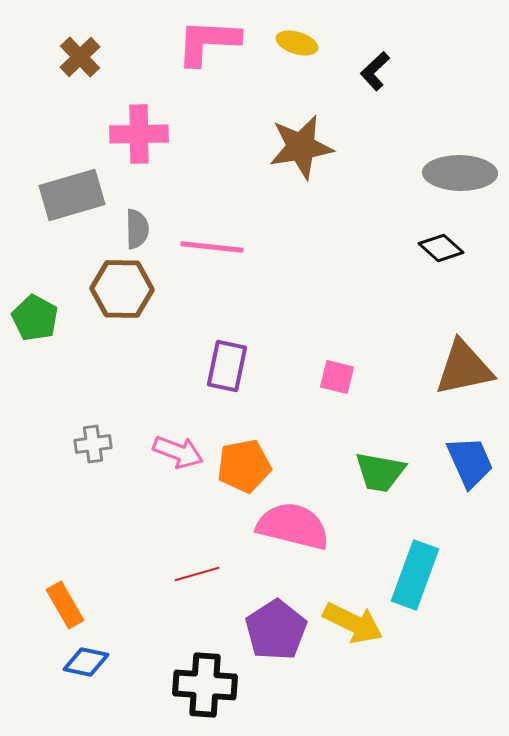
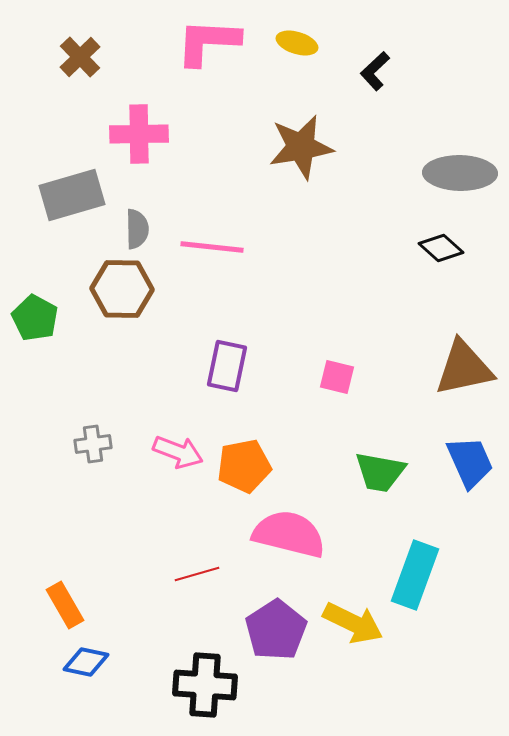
pink semicircle: moved 4 px left, 8 px down
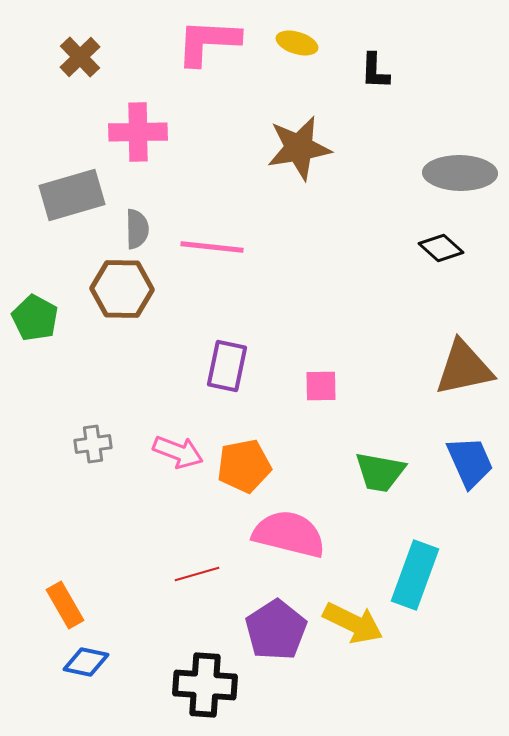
black L-shape: rotated 45 degrees counterclockwise
pink cross: moved 1 px left, 2 px up
brown star: moved 2 px left, 1 px down
pink square: moved 16 px left, 9 px down; rotated 15 degrees counterclockwise
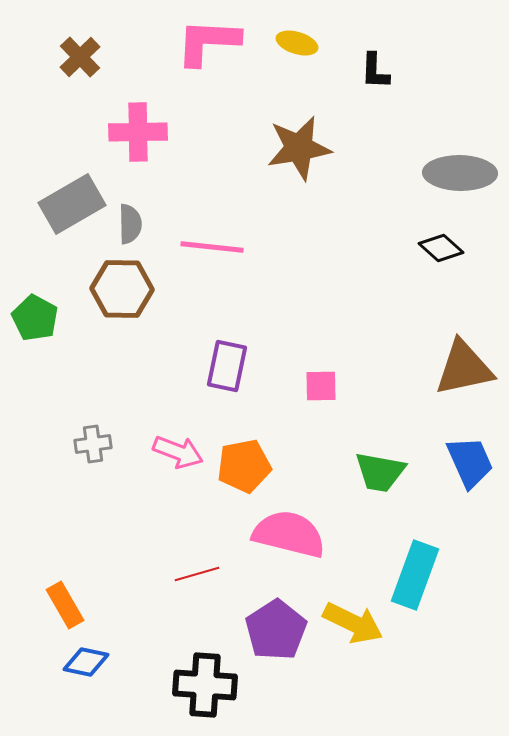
gray rectangle: moved 9 px down; rotated 14 degrees counterclockwise
gray semicircle: moved 7 px left, 5 px up
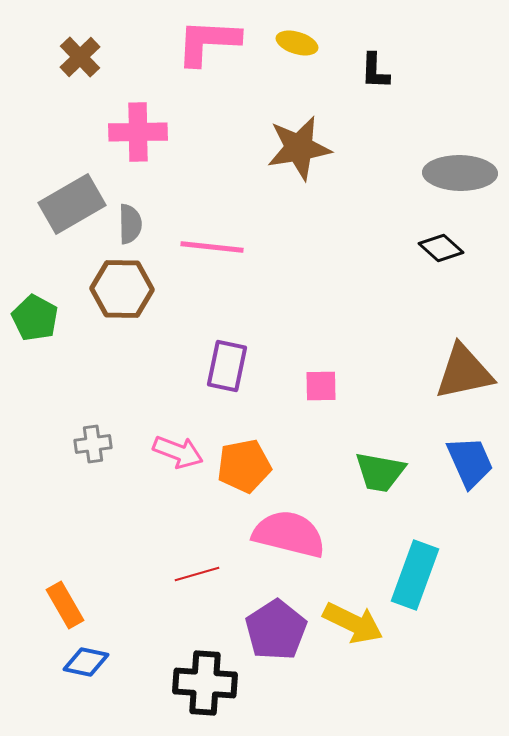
brown triangle: moved 4 px down
black cross: moved 2 px up
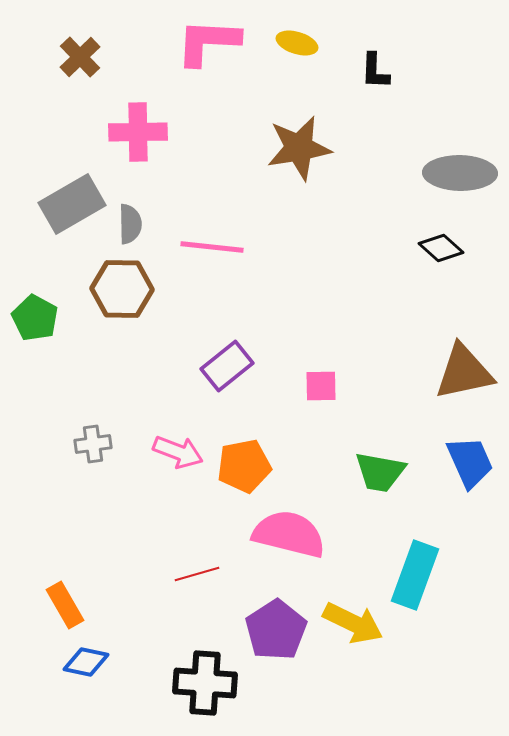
purple rectangle: rotated 39 degrees clockwise
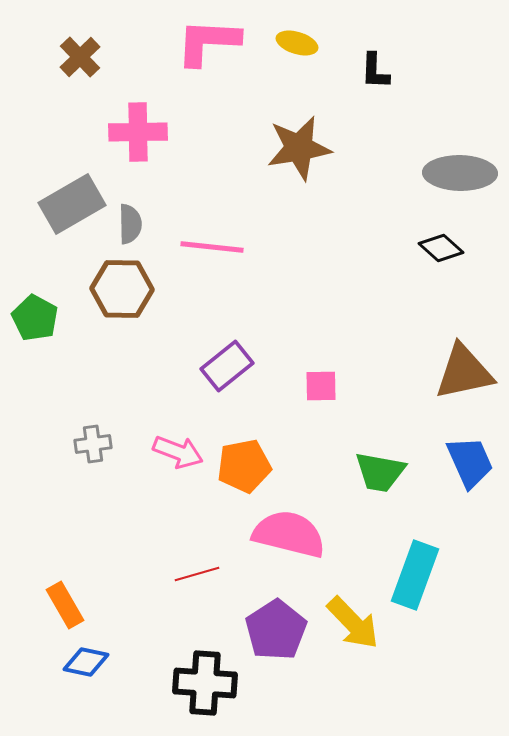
yellow arrow: rotated 20 degrees clockwise
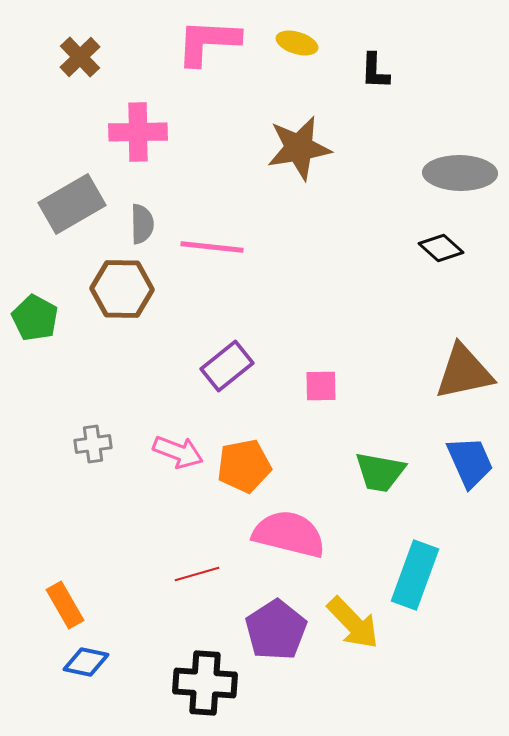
gray semicircle: moved 12 px right
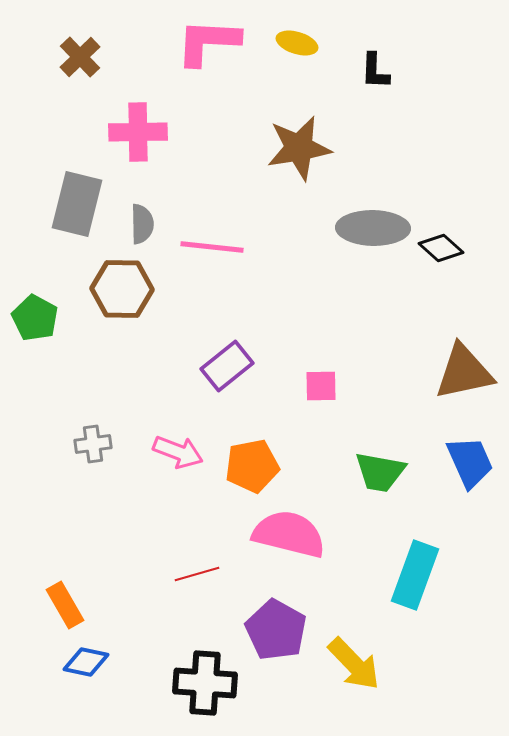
gray ellipse: moved 87 px left, 55 px down
gray rectangle: moved 5 px right; rotated 46 degrees counterclockwise
orange pentagon: moved 8 px right
yellow arrow: moved 1 px right, 41 px down
purple pentagon: rotated 10 degrees counterclockwise
